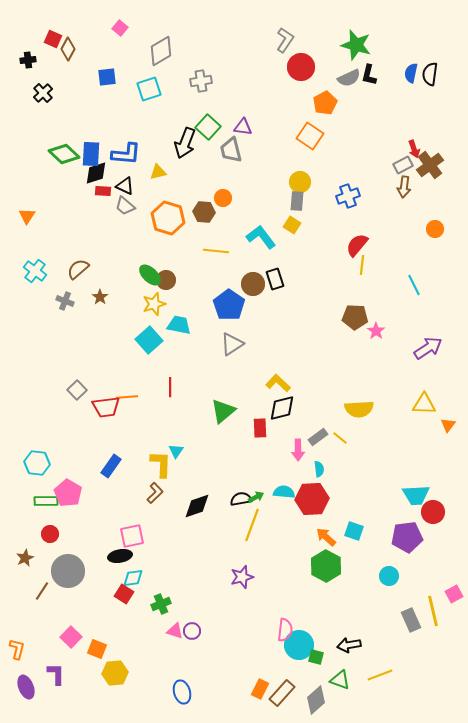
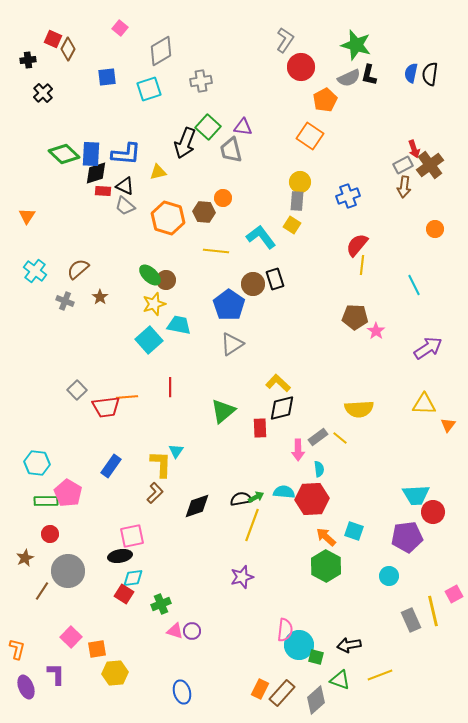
orange pentagon at (325, 103): moved 3 px up
orange square at (97, 649): rotated 30 degrees counterclockwise
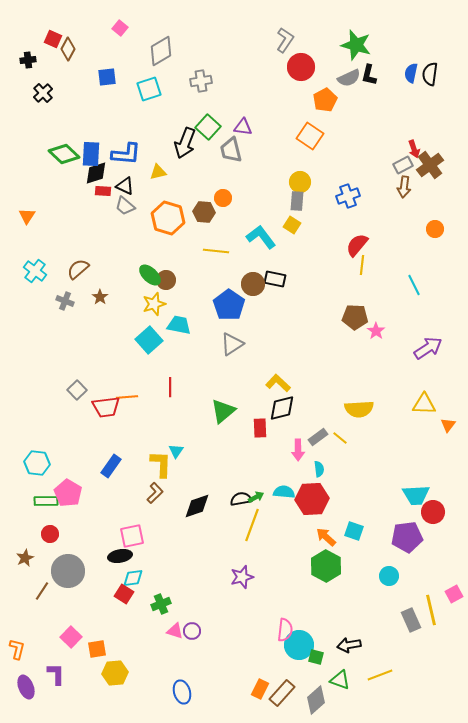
black rectangle at (275, 279): rotated 60 degrees counterclockwise
yellow line at (433, 611): moved 2 px left, 1 px up
